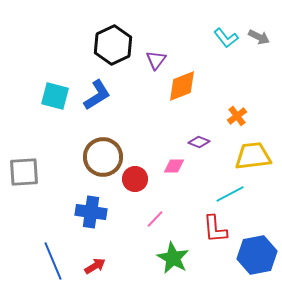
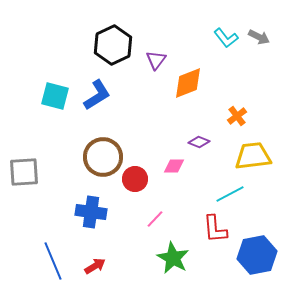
orange diamond: moved 6 px right, 3 px up
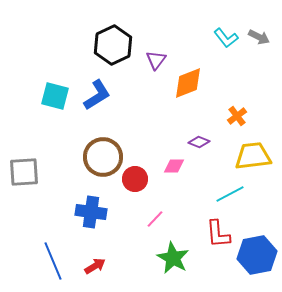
red L-shape: moved 3 px right, 5 px down
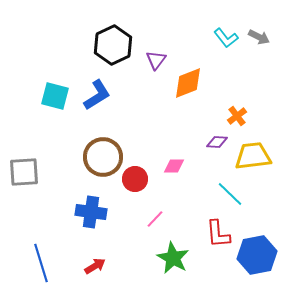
purple diamond: moved 18 px right; rotated 20 degrees counterclockwise
cyan line: rotated 72 degrees clockwise
blue line: moved 12 px left, 2 px down; rotated 6 degrees clockwise
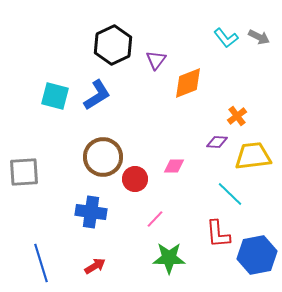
green star: moved 4 px left; rotated 28 degrees counterclockwise
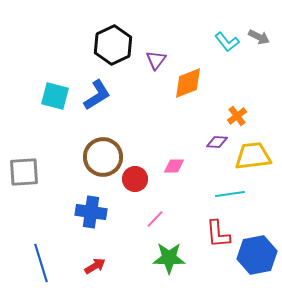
cyan L-shape: moved 1 px right, 4 px down
cyan line: rotated 52 degrees counterclockwise
